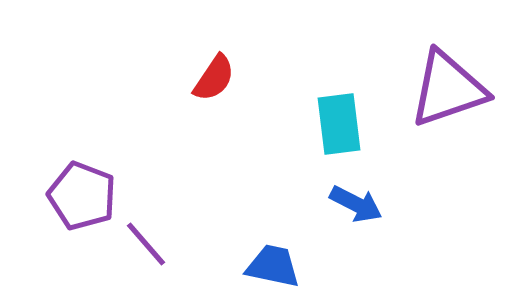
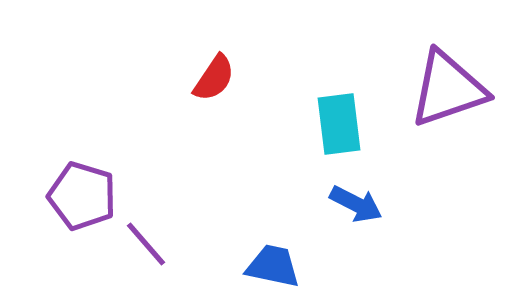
purple pentagon: rotated 4 degrees counterclockwise
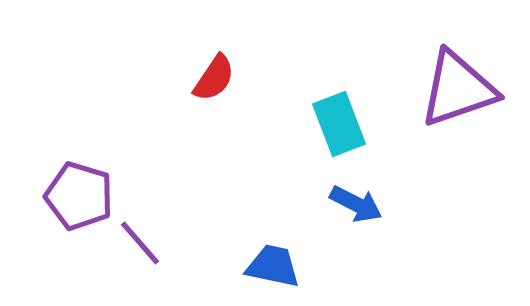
purple triangle: moved 10 px right
cyan rectangle: rotated 14 degrees counterclockwise
purple pentagon: moved 3 px left
purple line: moved 6 px left, 1 px up
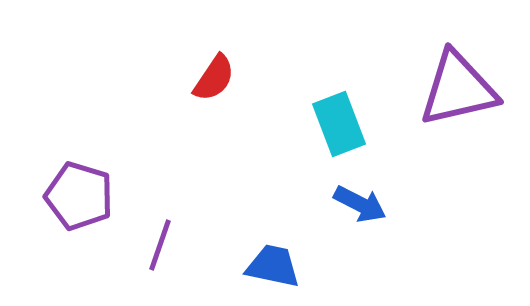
purple triangle: rotated 6 degrees clockwise
blue arrow: moved 4 px right
purple line: moved 20 px right, 2 px down; rotated 60 degrees clockwise
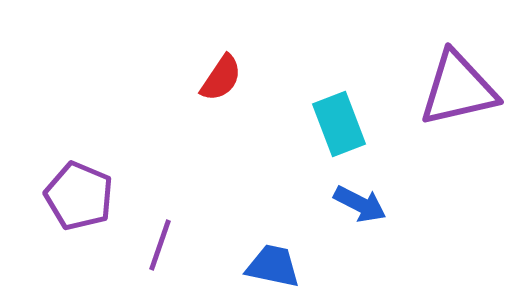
red semicircle: moved 7 px right
purple pentagon: rotated 6 degrees clockwise
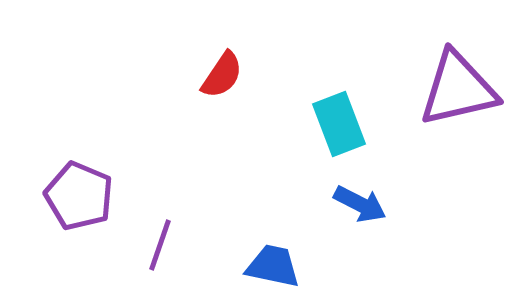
red semicircle: moved 1 px right, 3 px up
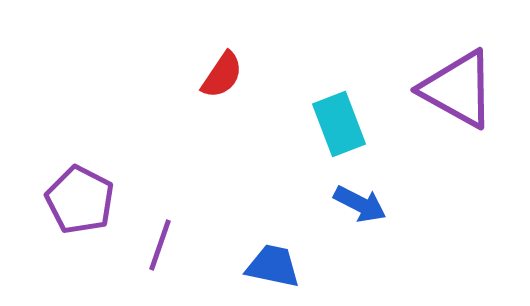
purple triangle: rotated 42 degrees clockwise
purple pentagon: moved 1 px right, 4 px down; rotated 4 degrees clockwise
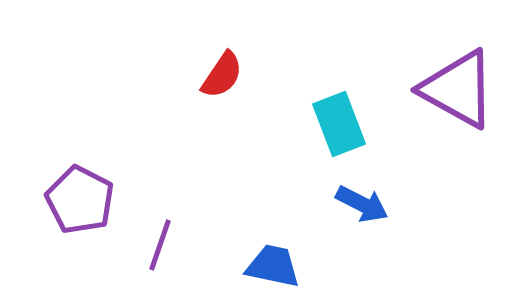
blue arrow: moved 2 px right
